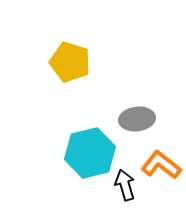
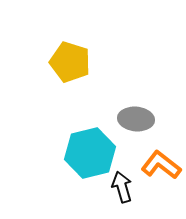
gray ellipse: moved 1 px left; rotated 12 degrees clockwise
black arrow: moved 3 px left, 2 px down
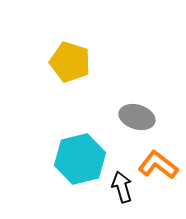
gray ellipse: moved 1 px right, 2 px up; rotated 12 degrees clockwise
cyan hexagon: moved 10 px left, 6 px down
orange L-shape: moved 3 px left
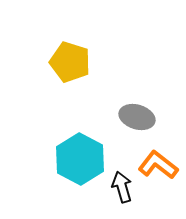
cyan hexagon: rotated 18 degrees counterclockwise
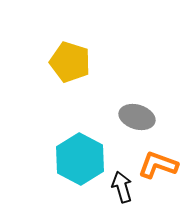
orange L-shape: rotated 18 degrees counterclockwise
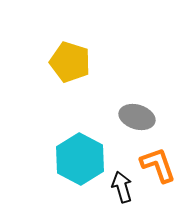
orange L-shape: rotated 51 degrees clockwise
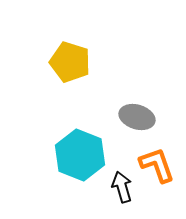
cyan hexagon: moved 4 px up; rotated 6 degrees counterclockwise
orange L-shape: moved 1 px left
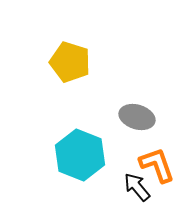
black arrow: moved 15 px right; rotated 24 degrees counterclockwise
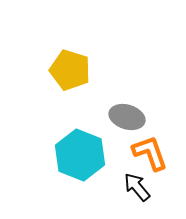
yellow pentagon: moved 8 px down
gray ellipse: moved 10 px left
orange L-shape: moved 7 px left, 12 px up
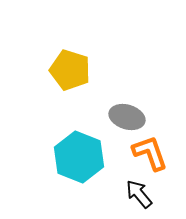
cyan hexagon: moved 1 px left, 2 px down
black arrow: moved 2 px right, 7 px down
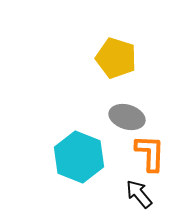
yellow pentagon: moved 46 px right, 12 px up
orange L-shape: rotated 21 degrees clockwise
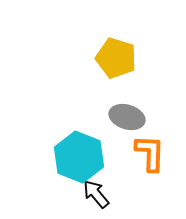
black arrow: moved 43 px left
